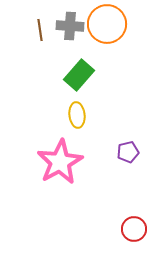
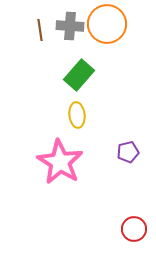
pink star: rotated 12 degrees counterclockwise
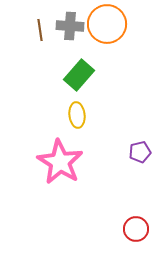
purple pentagon: moved 12 px right
red circle: moved 2 px right
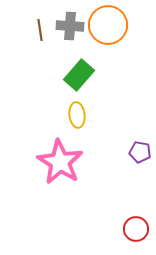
orange circle: moved 1 px right, 1 px down
purple pentagon: rotated 25 degrees clockwise
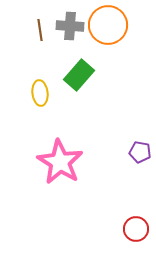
yellow ellipse: moved 37 px left, 22 px up
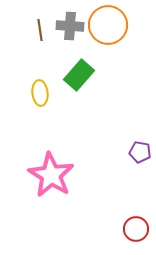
pink star: moved 9 px left, 13 px down
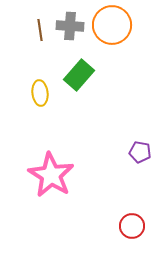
orange circle: moved 4 px right
red circle: moved 4 px left, 3 px up
